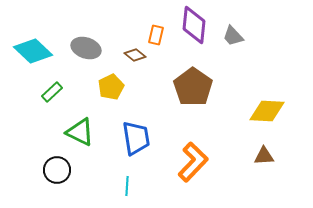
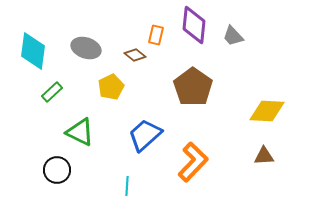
cyan diamond: rotated 54 degrees clockwise
blue trapezoid: moved 9 px right, 3 px up; rotated 123 degrees counterclockwise
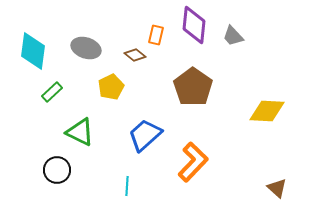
brown triangle: moved 13 px right, 32 px down; rotated 45 degrees clockwise
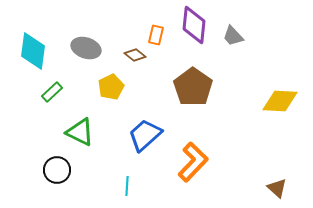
yellow diamond: moved 13 px right, 10 px up
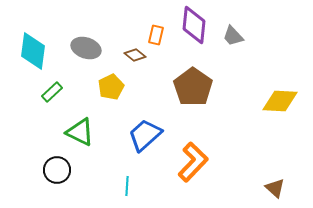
brown triangle: moved 2 px left
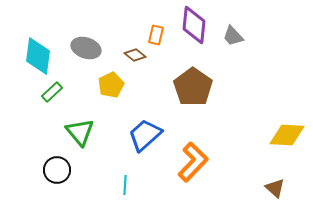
cyan diamond: moved 5 px right, 5 px down
yellow pentagon: moved 2 px up
yellow diamond: moved 7 px right, 34 px down
green triangle: rotated 24 degrees clockwise
cyan line: moved 2 px left, 1 px up
